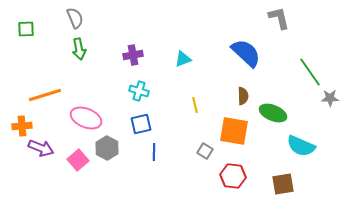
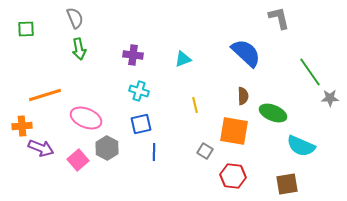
purple cross: rotated 18 degrees clockwise
brown square: moved 4 px right
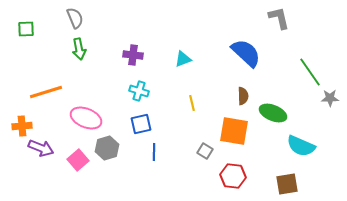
orange line: moved 1 px right, 3 px up
yellow line: moved 3 px left, 2 px up
gray hexagon: rotated 15 degrees clockwise
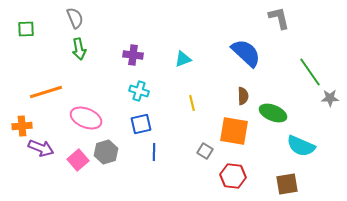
gray hexagon: moved 1 px left, 4 px down
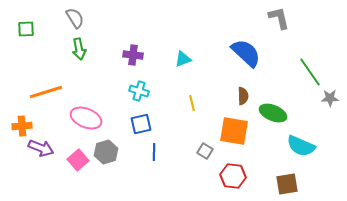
gray semicircle: rotated 10 degrees counterclockwise
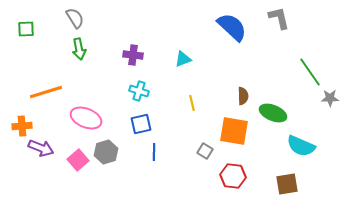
blue semicircle: moved 14 px left, 26 px up
